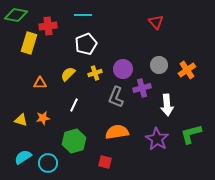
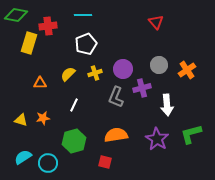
orange semicircle: moved 1 px left, 3 px down
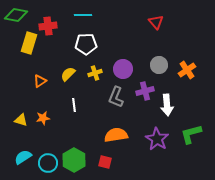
white pentagon: rotated 20 degrees clockwise
orange triangle: moved 2 px up; rotated 32 degrees counterclockwise
purple cross: moved 3 px right, 3 px down
white line: rotated 32 degrees counterclockwise
green hexagon: moved 19 px down; rotated 15 degrees counterclockwise
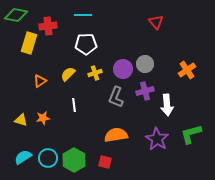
gray circle: moved 14 px left, 1 px up
cyan circle: moved 5 px up
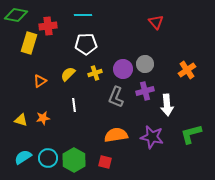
purple star: moved 5 px left, 2 px up; rotated 20 degrees counterclockwise
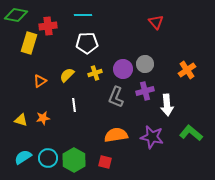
white pentagon: moved 1 px right, 1 px up
yellow semicircle: moved 1 px left, 1 px down
green L-shape: moved 1 px up; rotated 55 degrees clockwise
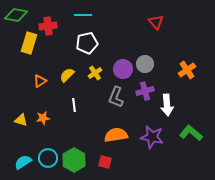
white pentagon: rotated 10 degrees counterclockwise
yellow cross: rotated 16 degrees counterclockwise
cyan semicircle: moved 5 px down
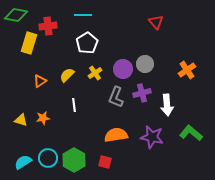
white pentagon: rotated 20 degrees counterclockwise
purple cross: moved 3 px left, 2 px down
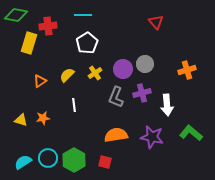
orange cross: rotated 18 degrees clockwise
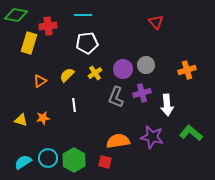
white pentagon: rotated 25 degrees clockwise
gray circle: moved 1 px right, 1 px down
orange semicircle: moved 2 px right, 6 px down
